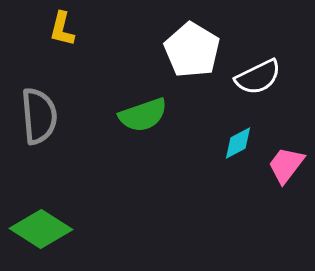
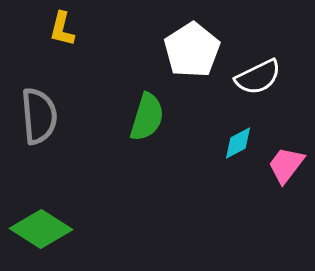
white pentagon: rotated 8 degrees clockwise
green semicircle: moved 4 px right, 2 px down; rotated 54 degrees counterclockwise
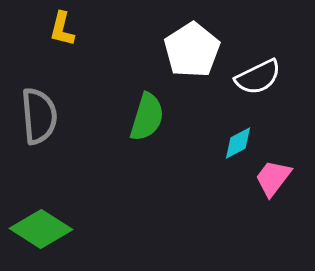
pink trapezoid: moved 13 px left, 13 px down
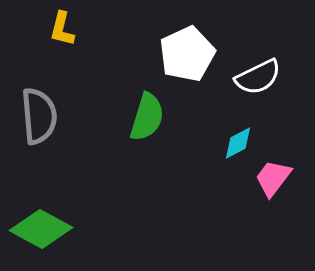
white pentagon: moved 5 px left, 4 px down; rotated 8 degrees clockwise
green diamond: rotated 4 degrees counterclockwise
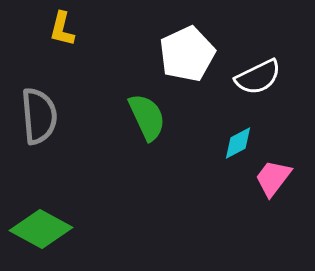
green semicircle: rotated 42 degrees counterclockwise
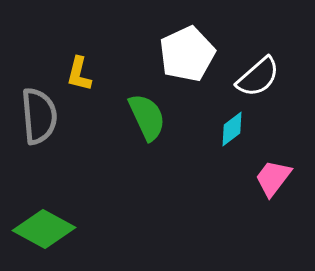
yellow L-shape: moved 17 px right, 45 px down
white semicircle: rotated 15 degrees counterclockwise
cyan diamond: moved 6 px left, 14 px up; rotated 9 degrees counterclockwise
green diamond: moved 3 px right
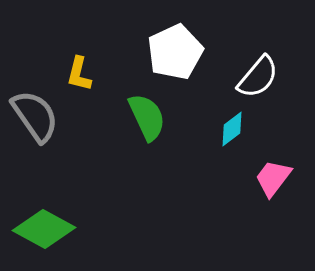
white pentagon: moved 12 px left, 2 px up
white semicircle: rotated 9 degrees counterclockwise
gray semicircle: moved 4 px left; rotated 30 degrees counterclockwise
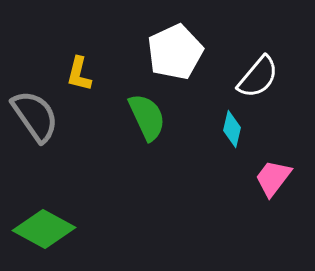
cyan diamond: rotated 39 degrees counterclockwise
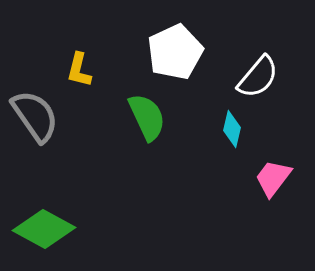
yellow L-shape: moved 4 px up
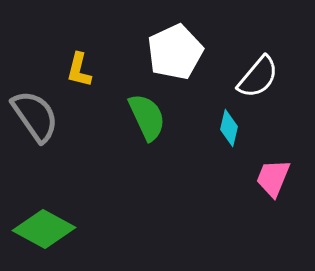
cyan diamond: moved 3 px left, 1 px up
pink trapezoid: rotated 15 degrees counterclockwise
